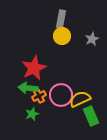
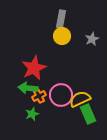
green rectangle: moved 3 px left, 2 px up
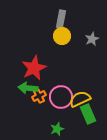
pink circle: moved 2 px down
green star: moved 25 px right, 15 px down
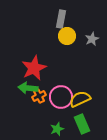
yellow circle: moved 5 px right
green rectangle: moved 6 px left, 10 px down
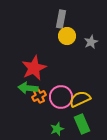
gray star: moved 1 px left, 3 px down
